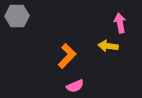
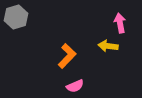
gray hexagon: moved 1 px left, 1 px down; rotated 15 degrees counterclockwise
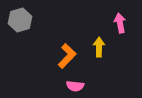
gray hexagon: moved 4 px right, 3 px down
yellow arrow: moved 9 px left, 1 px down; rotated 84 degrees clockwise
pink semicircle: rotated 30 degrees clockwise
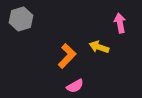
gray hexagon: moved 1 px right, 1 px up
yellow arrow: rotated 72 degrees counterclockwise
pink semicircle: rotated 36 degrees counterclockwise
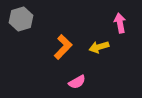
yellow arrow: rotated 36 degrees counterclockwise
orange L-shape: moved 4 px left, 9 px up
pink semicircle: moved 2 px right, 4 px up
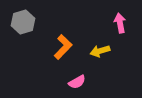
gray hexagon: moved 2 px right, 3 px down
yellow arrow: moved 1 px right, 4 px down
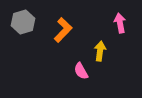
orange L-shape: moved 17 px up
yellow arrow: rotated 114 degrees clockwise
pink semicircle: moved 4 px right, 11 px up; rotated 90 degrees clockwise
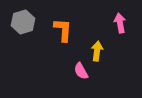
orange L-shape: rotated 40 degrees counterclockwise
yellow arrow: moved 3 px left
